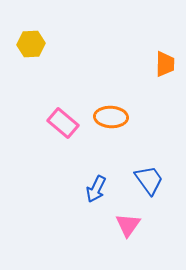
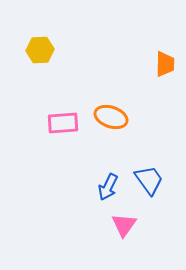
yellow hexagon: moved 9 px right, 6 px down
orange ellipse: rotated 16 degrees clockwise
pink rectangle: rotated 44 degrees counterclockwise
blue arrow: moved 12 px right, 2 px up
pink triangle: moved 4 px left
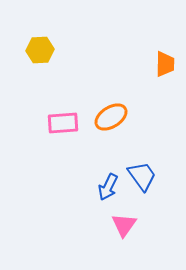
orange ellipse: rotated 52 degrees counterclockwise
blue trapezoid: moved 7 px left, 4 px up
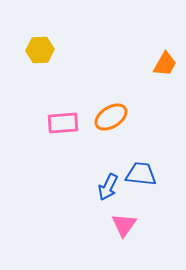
orange trapezoid: rotated 28 degrees clockwise
blue trapezoid: moved 1 px left, 2 px up; rotated 48 degrees counterclockwise
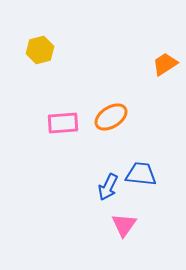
yellow hexagon: rotated 12 degrees counterclockwise
orange trapezoid: rotated 152 degrees counterclockwise
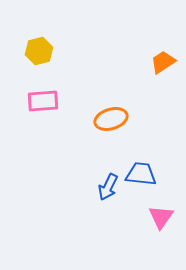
yellow hexagon: moved 1 px left, 1 px down
orange trapezoid: moved 2 px left, 2 px up
orange ellipse: moved 2 px down; rotated 16 degrees clockwise
pink rectangle: moved 20 px left, 22 px up
pink triangle: moved 37 px right, 8 px up
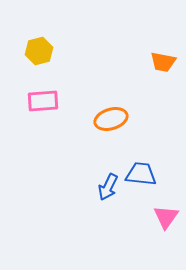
orange trapezoid: rotated 136 degrees counterclockwise
pink triangle: moved 5 px right
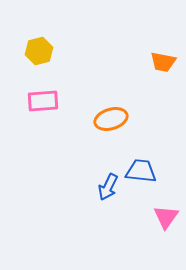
blue trapezoid: moved 3 px up
